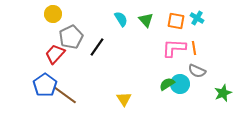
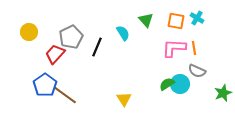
yellow circle: moved 24 px left, 18 px down
cyan semicircle: moved 2 px right, 14 px down
black line: rotated 12 degrees counterclockwise
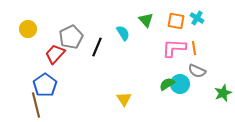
yellow circle: moved 1 px left, 3 px up
brown line: moved 29 px left, 10 px down; rotated 40 degrees clockwise
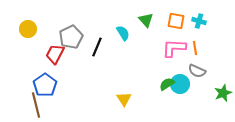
cyan cross: moved 2 px right, 3 px down; rotated 16 degrees counterclockwise
orange line: moved 1 px right
red trapezoid: rotated 15 degrees counterclockwise
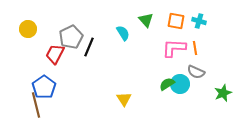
black line: moved 8 px left
gray semicircle: moved 1 px left, 1 px down
blue pentagon: moved 1 px left, 2 px down
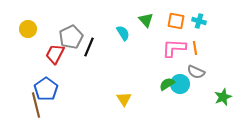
blue pentagon: moved 2 px right, 2 px down
green star: moved 4 px down
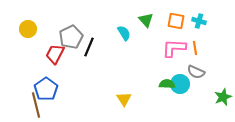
cyan semicircle: moved 1 px right
green semicircle: rotated 35 degrees clockwise
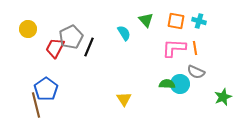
red trapezoid: moved 6 px up
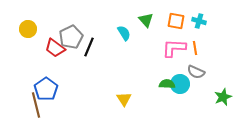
red trapezoid: rotated 80 degrees counterclockwise
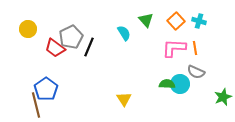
orange square: rotated 36 degrees clockwise
